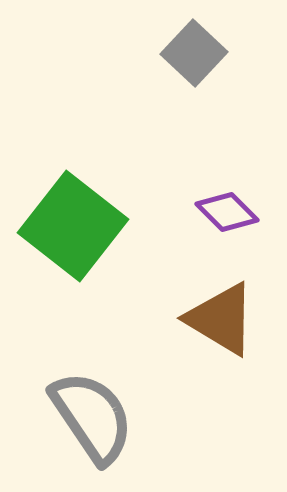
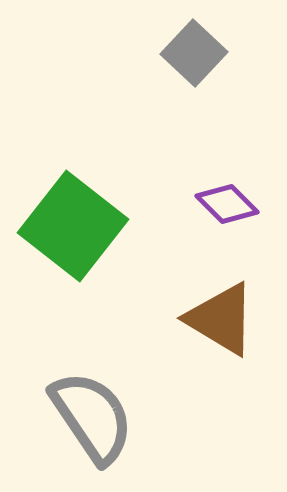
purple diamond: moved 8 px up
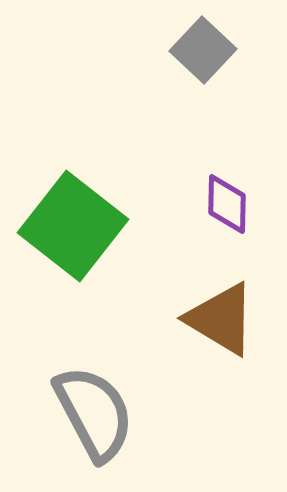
gray square: moved 9 px right, 3 px up
purple diamond: rotated 46 degrees clockwise
gray semicircle: moved 2 px right, 4 px up; rotated 6 degrees clockwise
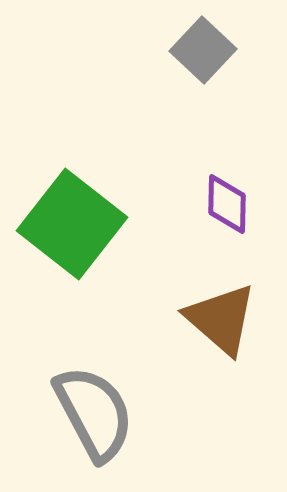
green square: moved 1 px left, 2 px up
brown triangle: rotated 10 degrees clockwise
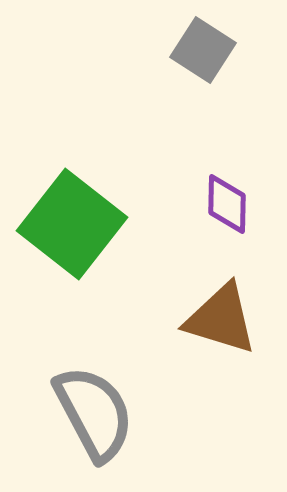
gray square: rotated 10 degrees counterclockwise
brown triangle: rotated 24 degrees counterclockwise
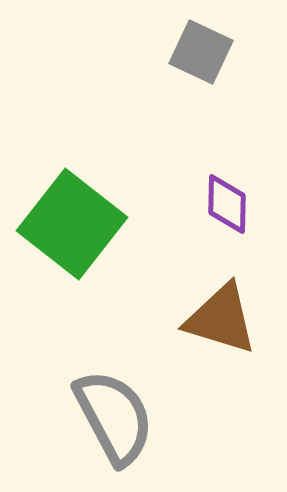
gray square: moved 2 px left, 2 px down; rotated 8 degrees counterclockwise
gray semicircle: moved 20 px right, 4 px down
